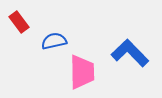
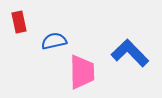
red rectangle: rotated 25 degrees clockwise
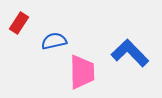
red rectangle: moved 1 px down; rotated 45 degrees clockwise
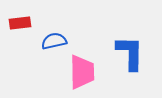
red rectangle: moved 1 px right; rotated 50 degrees clockwise
blue L-shape: rotated 45 degrees clockwise
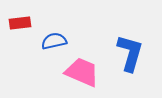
blue L-shape: rotated 15 degrees clockwise
pink trapezoid: rotated 66 degrees counterclockwise
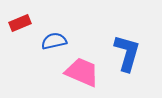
red rectangle: rotated 15 degrees counterclockwise
blue L-shape: moved 3 px left
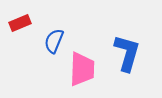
blue semicircle: rotated 55 degrees counterclockwise
pink trapezoid: moved 3 px up; rotated 69 degrees clockwise
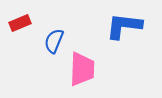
blue L-shape: moved 3 px left, 27 px up; rotated 99 degrees counterclockwise
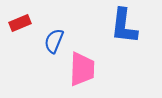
blue L-shape: rotated 90 degrees counterclockwise
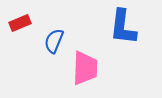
blue L-shape: moved 1 px left, 1 px down
pink trapezoid: moved 3 px right, 1 px up
